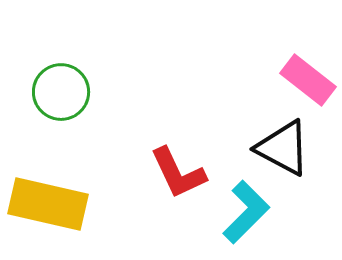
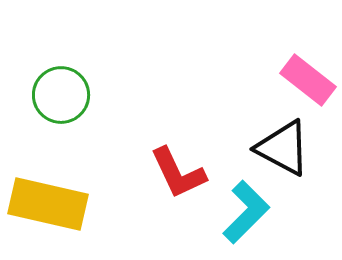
green circle: moved 3 px down
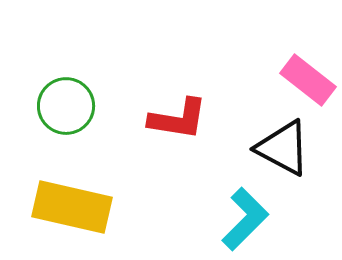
green circle: moved 5 px right, 11 px down
red L-shape: moved 54 px up; rotated 56 degrees counterclockwise
yellow rectangle: moved 24 px right, 3 px down
cyan L-shape: moved 1 px left, 7 px down
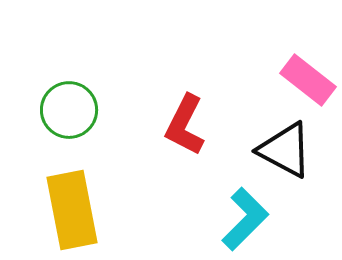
green circle: moved 3 px right, 4 px down
red L-shape: moved 7 px right, 6 px down; rotated 108 degrees clockwise
black triangle: moved 2 px right, 2 px down
yellow rectangle: moved 3 px down; rotated 66 degrees clockwise
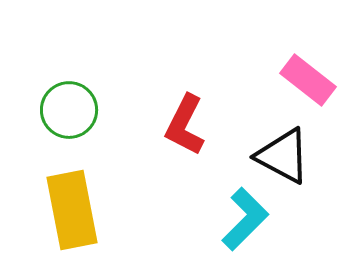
black triangle: moved 2 px left, 6 px down
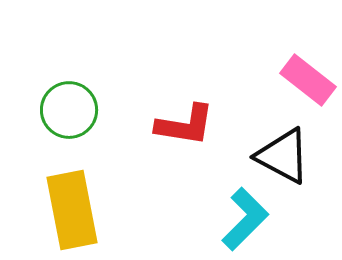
red L-shape: rotated 108 degrees counterclockwise
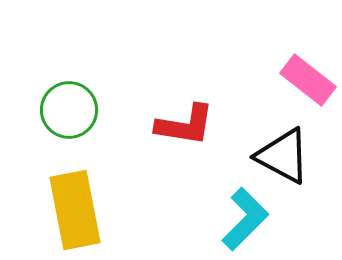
yellow rectangle: moved 3 px right
